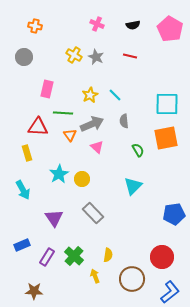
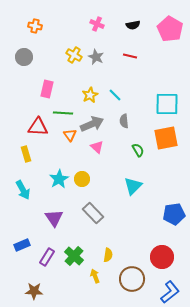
yellow rectangle: moved 1 px left, 1 px down
cyan star: moved 5 px down
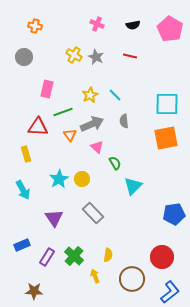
green line: moved 1 px up; rotated 24 degrees counterclockwise
green semicircle: moved 23 px left, 13 px down
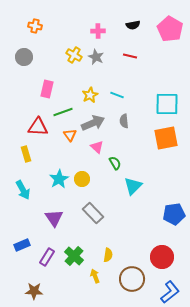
pink cross: moved 1 px right, 7 px down; rotated 24 degrees counterclockwise
cyan line: moved 2 px right; rotated 24 degrees counterclockwise
gray arrow: moved 1 px right, 1 px up
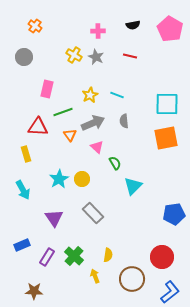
orange cross: rotated 24 degrees clockwise
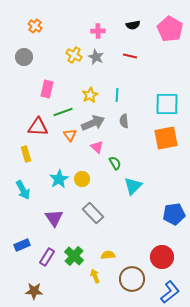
cyan line: rotated 72 degrees clockwise
yellow semicircle: rotated 104 degrees counterclockwise
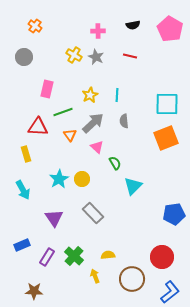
gray arrow: rotated 20 degrees counterclockwise
orange square: rotated 10 degrees counterclockwise
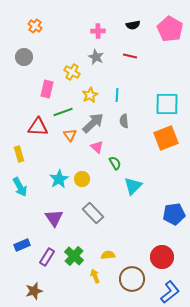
yellow cross: moved 2 px left, 17 px down
yellow rectangle: moved 7 px left
cyan arrow: moved 3 px left, 3 px up
brown star: rotated 18 degrees counterclockwise
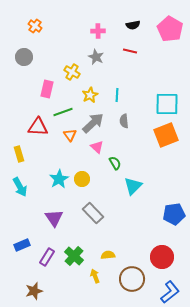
red line: moved 5 px up
orange square: moved 3 px up
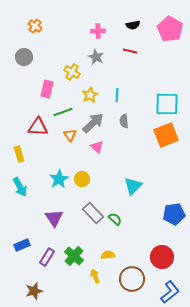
green semicircle: moved 56 px down; rotated 16 degrees counterclockwise
